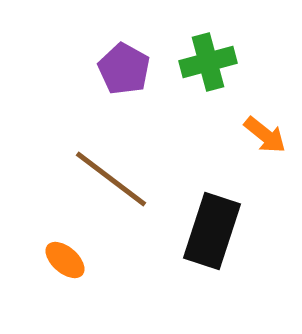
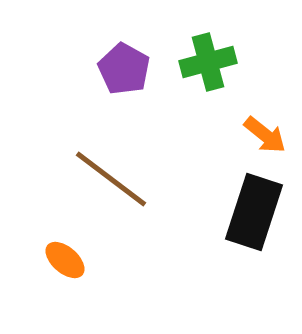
black rectangle: moved 42 px right, 19 px up
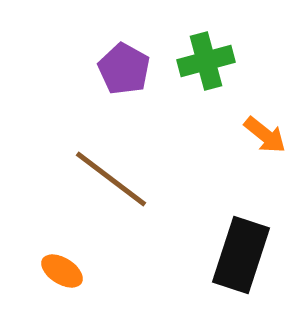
green cross: moved 2 px left, 1 px up
black rectangle: moved 13 px left, 43 px down
orange ellipse: moved 3 px left, 11 px down; rotated 9 degrees counterclockwise
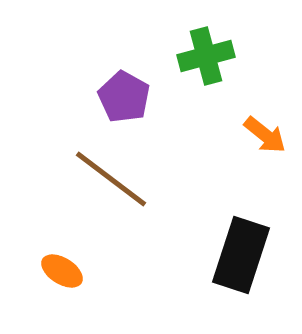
green cross: moved 5 px up
purple pentagon: moved 28 px down
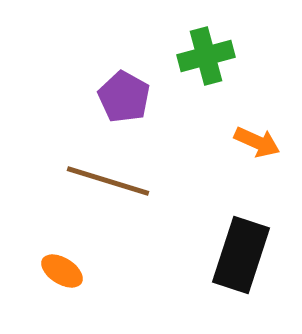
orange arrow: moved 8 px left, 7 px down; rotated 15 degrees counterclockwise
brown line: moved 3 px left, 2 px down; rotated 20 degrees counterclockwise
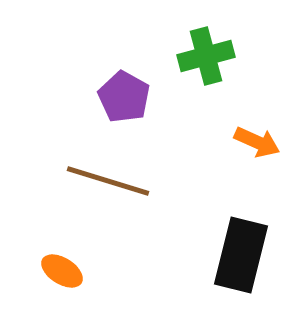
black rectangle: rotated 4 degrees counterclockwise
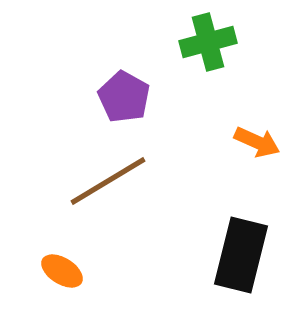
green cross: moved 2 px right, 14 px up
brown line: rotated 48 degrees counterclockwise
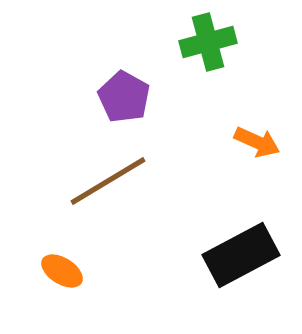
black rectangle: rotated 48 degrees clockwise
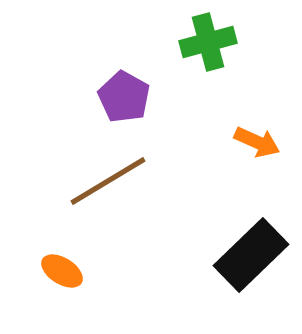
black rectangle: moved 10 px right; rotated 16 degrees counterclockwise
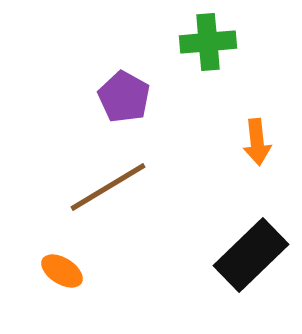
green cross: rotated 10 degrees clockwise
orange arrow: rotated 60 degrees clockwise
brown line: moved 6 px down
